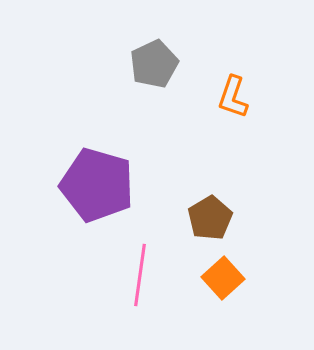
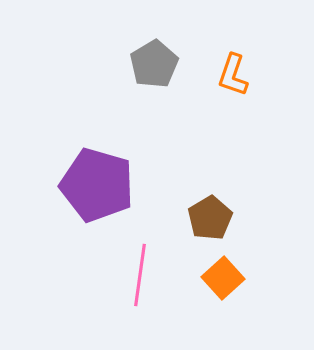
gray pentagon: rotated 6 degrees counterclockwise
orange L-shape: moved 22 px up
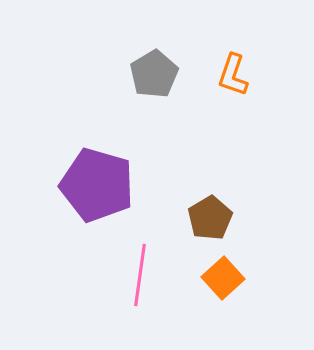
gray pentagon: moved 10 px down
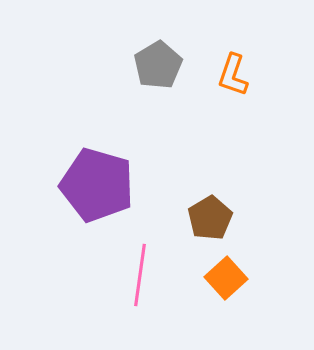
gray pentagon: moved 4 px right, 9 px up
orange square: moved 3 px right
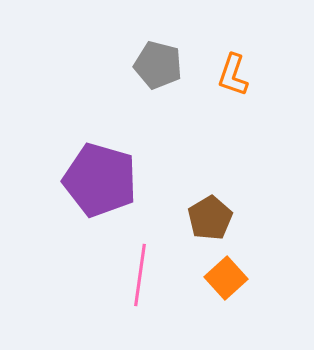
gray pentagon: rotated 27 degrees counterclockwise
purple pentagon: moved 3 px right, 5 px up
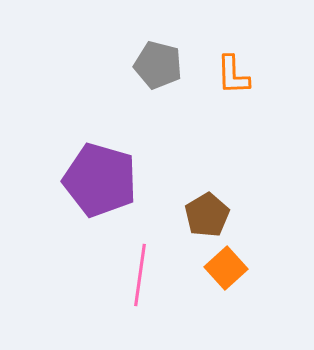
orange L-shape: rotated 21 degrees counterclockwise
brown pentagon: moved 3 px left, 3 px up
orange square: moved 10 px up
